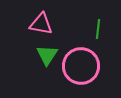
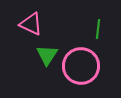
pink triangle: moved 10 px left; rotated 15 degrees clockwise
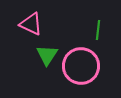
green line: moved 1 px down
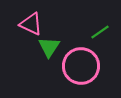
green line: moved 2 px right, 2 px down; rotated 48 degrees clockwise
green triangle: moved 2 px right, 8 px up
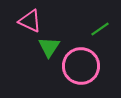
pink triangle: moved 1 px left, 3 px up
green line: moved 3 px up
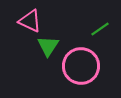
green triangle: moved 1 px left, 1 px up
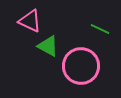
green line: rotated 60 degrees clockwise
green triangle: rotated 35 degrees counterclockwise
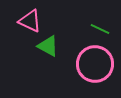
pink circle: moved 14 px right, 2 px up
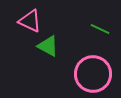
pink circle: moved 2 px left, 10 px down
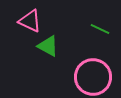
pink circle: moved 3 px down
